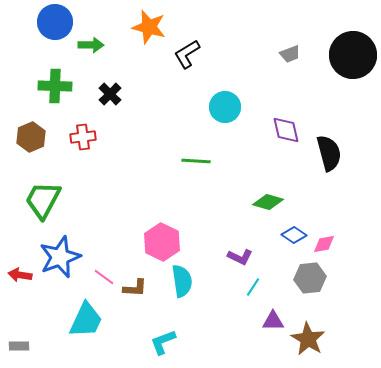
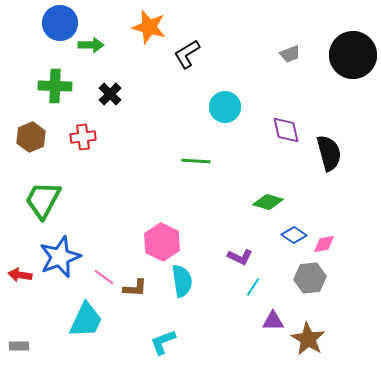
blue circle: moved 5 px right, 1 px down
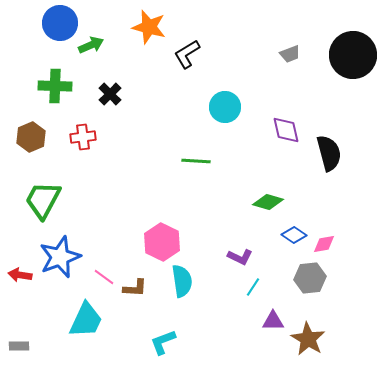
green arrow: rotated 25 degrees counterclockwise
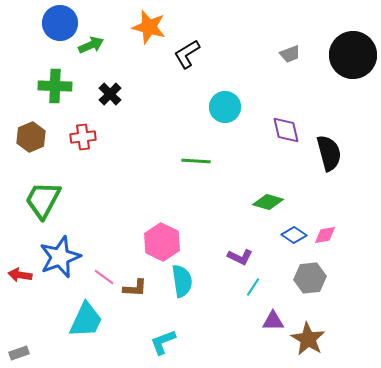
pink diamond: moved 1 px right, 9 px up
gray rectangle: moved 7 px down; rotated 18 degrees counterclockwise
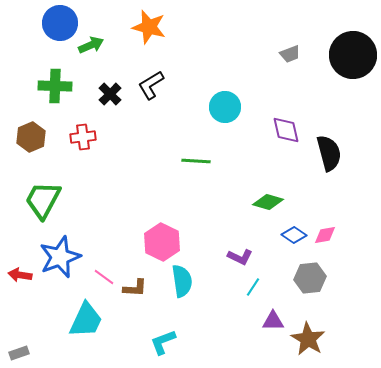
black L-shape: moved 36 px left, 31 px down
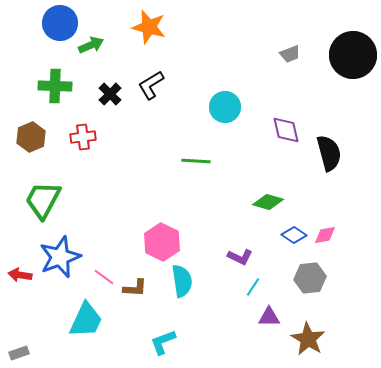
purple triangle: moved 4 px left, 4 px up
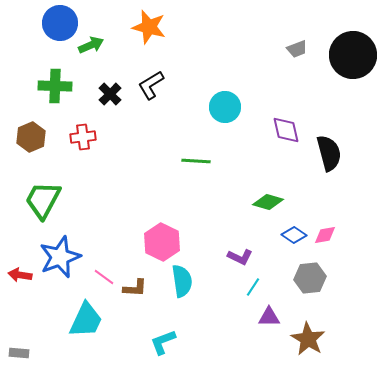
gray trapezoid: moved 7 px right, 5 px up
gray rectangle: rotated 24 degrees clockwise
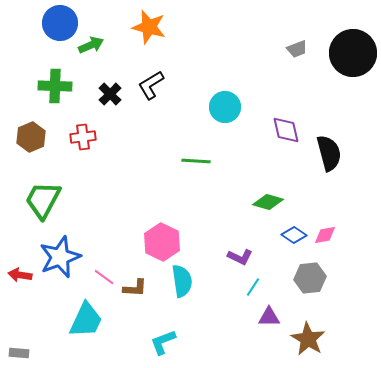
black circle: moved 2 px up
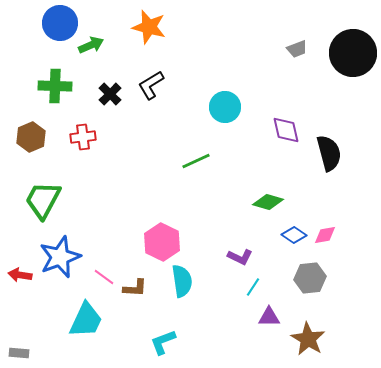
green line: rotated 28 degrees counterclockwise
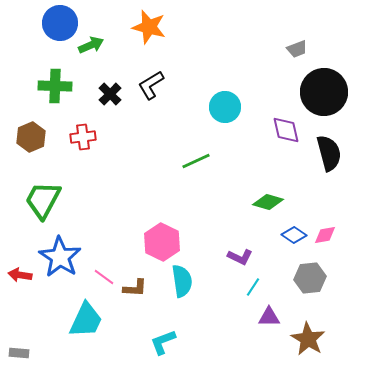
black circle: moved 29 px left, 39 px down
blue star: rotated 18 degrees counterclockwise
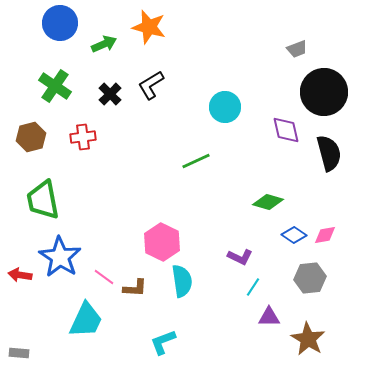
green arrow: moved 13 px right, 1 px up
green cross: rotated 32 degrees clockwise
brown hexagon: rotated 8 degrees clockwise
green trapezoid: rotated 39 degrees counterclockwise
